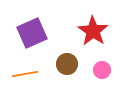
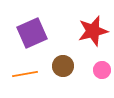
red star: rotated 24 degrees clockwise
brown circle: moved 4 px left, 2 px down
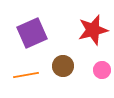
red star: moved 1 px up
orange line: moved 1 px right, 1 px down
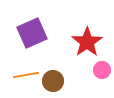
red star: moved 6 px left, 12 px down; rotated 20 degrees counterclockwise
brown circle: moved 10 px left, 15 px down
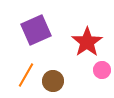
purple square: moved 4 px right, 3 px up
orange line: rotated 50 degrees counterclockwise
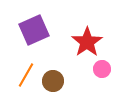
purple square: moved 2 px left
pink circle: moved 1 px up
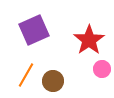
red star: moved 2 px right, 2 px up
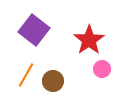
purple square: rotated 28 degrees counterclockwise
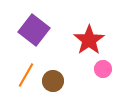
pink circle: moved 1 px right
